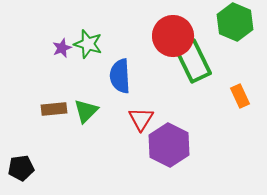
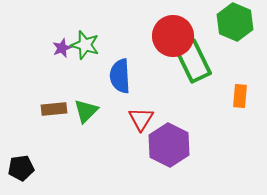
green star: moved 3 px left, 1 px down
orange rectangle: rotated 30 degrees clockwise
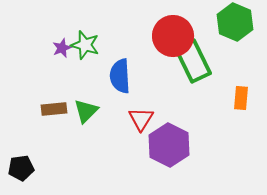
orange rectangle: moved 1 px right, 2 px down
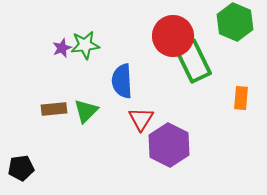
green star: rotated 24 degrees counterclockwise
blue semicircle: moved 2 px right, 5 px down
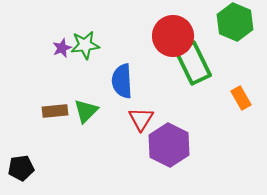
green rectangle: moved 2 px down
orange rectangle: rotated 35 degrees counterclockwise
brown rectangle: moved 1 px right, 2 px down
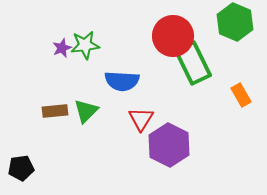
blue semicircle: rotated 84 degrees counterclockwise
orange rectangle: moved 3 px up
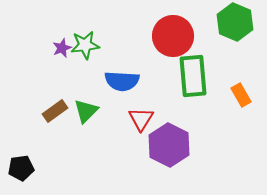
green rectangle: moved 13 px down; rotated 21 degrees clockwise
brown rectangle: rotated 30 degrees counterclockwise
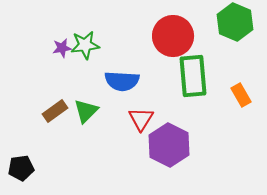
purple star: rotated 12 degrees clockwise
